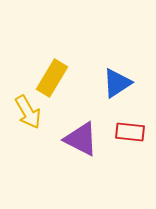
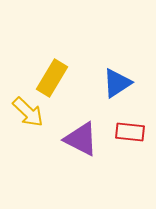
yellow arrow: rotated 16 degrees counterclockwise
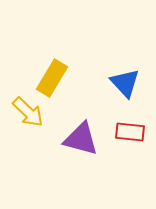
blue triangle: moved 8 px right; rotated 40 degrees counterclockwise
purple triangle: rotated 12 degrees counterclockwise
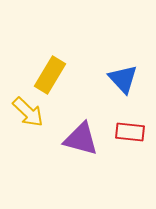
yellow rectangle: moved 2 px left, 3 px up
blue triangle: moved 2 px left, 4 px up
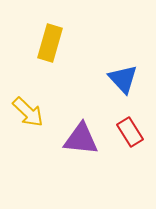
yellow rectangle: moved 32 px up; rotated 15 degrees counterclockwise
red rectangle: rotated 52 degrees clockwise
purple triangle: rotated 9 degrees counterclockwise
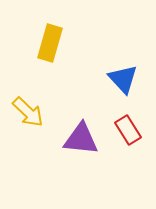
red rectangle: moved 2 px left, 2 px up
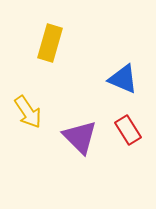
blue triangle: rotated 24 degrees counterclockwise
yellow arrow: rotated 12 degrees clockwise
purple triangle: moved 1 px left, 2 px up; rotated 39 degrees clockwise
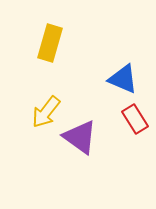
yellow arrow: moved 18 px right; rotated 72 degrees clockwise
red rectangle: moved 7 px right, 11 px up
purple triangle: rotated 9 degrees counterclockwise
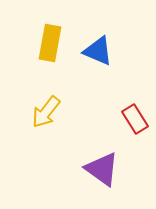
yellow rectangle: rotated 6 degrees counterclockwise
blue triangle: moved 25 px left, 28 px up
purple triangle: moved 22 px right, 32 px down
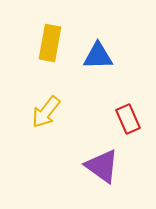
blue triangle: moved 5 px down; rotated 24 degrees counterclockwise
red rectangle: moved 7 px left; rotated 8 degrees clockwise
purple triangle: moved 3 px up
